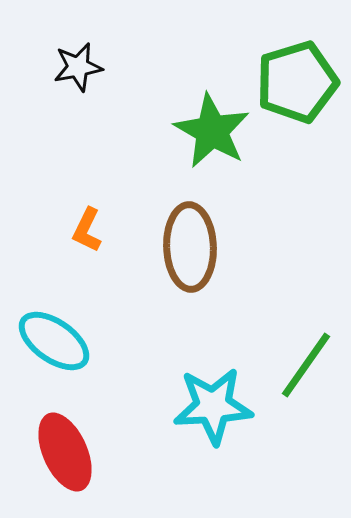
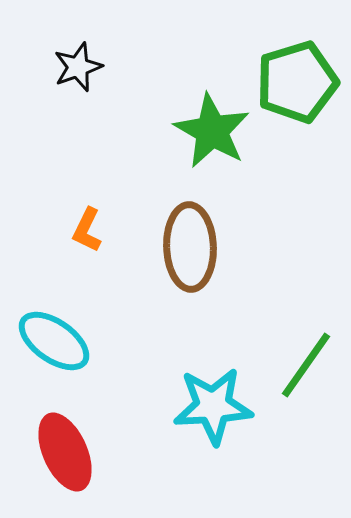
black star: rotated 9 degrees counterclockwise
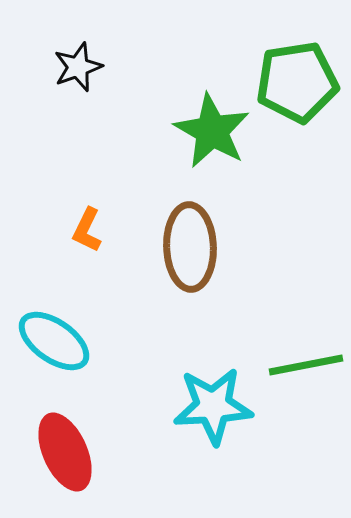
green pentagon: rotated 8 degrees clockwise
green line: rotated 44 degrees clockwise
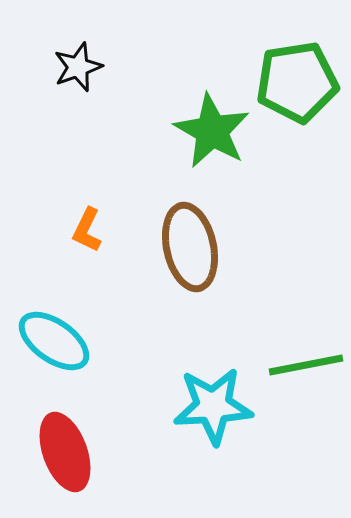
brown ellipse: rotated 10 degrees counterclockwise
red ellipse: rotated 4 degrees clockwise
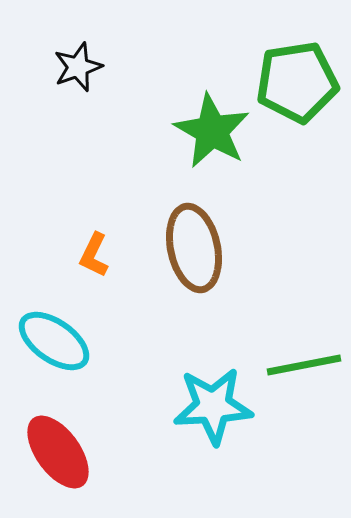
orange L-shape: moved 7 px right, 25 px down
brown ellipse: moved 4 px right, 1 px down
green line: moved 2 px left
red ellipse: moved 7 px left; rotated 16 degrees counterclockwise
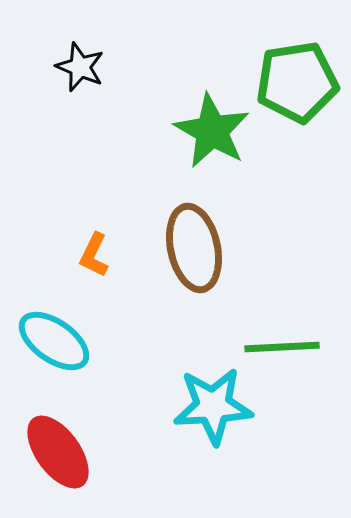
black star: moved 2 px right; rotated 30 degrees counterclockwise
green line: moved 22 px left, 18 px up; rotated 8 degrees clockwise
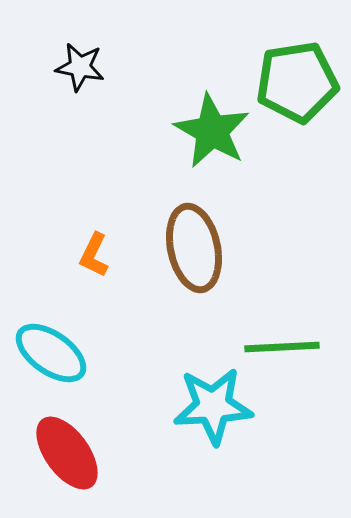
black star: rotated 12 degrees counterclockwise
cyan ellipse: moved 3 px left, 12 px down
red ellipse: moved 9 px right, 1 px down
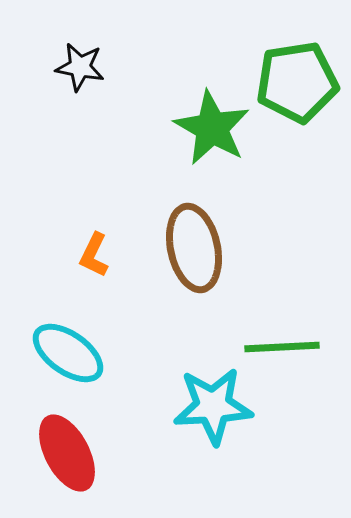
green star: moved 3 px up
cyan ellipse: moved 17 px right
red ellipse: rotated 8 degrees clockwise
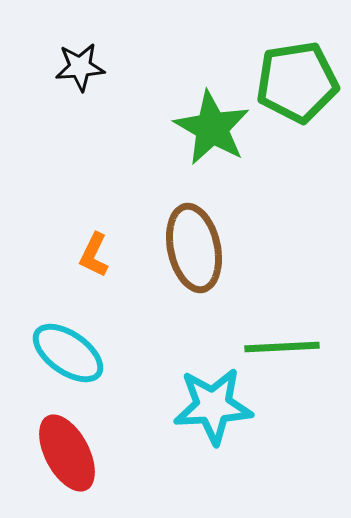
black star: rotated 15 degrees counterclockwise
